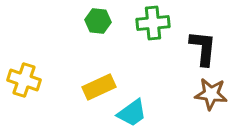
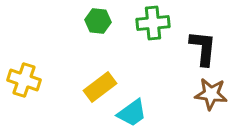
yellow rectangle: moved 1 px right; rotated 12 degrees counterclockwise
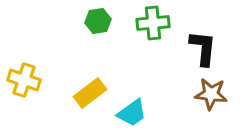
green hexagon: rotated 15 degrees counterclockwise
yellow rectangle: moved 10 px left, 6 px down
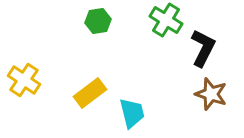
green cross: moved 13 px right, 3 px up; rotated 36 degrees clockwise
black L-shape: rotated 21 degrees clockwise
yellow cross: rotated 16 degrees clockwise
brown star: rotated 12 degrees clockwise
cyan trapezoid: rotated 68 degrees counterclockwise
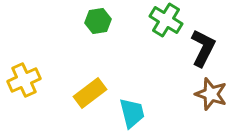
yellow cross: rotated 32 degrees clockwise
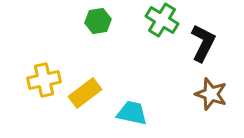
green cross: moved 4 px left
black L-shape: moved 5 px up
yellow cross: moved 20 px right; rotated 12 degrees clockwise
yellow rectangle: moved 5 px left
cyan trapezoid: rotated 64 degrees counterclockwise
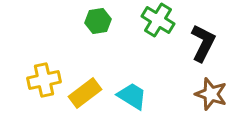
green cross: moved 4 px left
cyan trapezoid: moved 17 px up; rotated 20 degrees clockwise
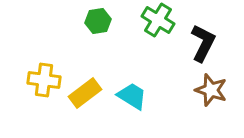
yellow cross: rotated 20 degrees clockwise
brown star: moved 4 px up
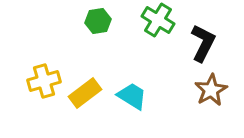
yellow cross: moved 1 px down; rotated 24 degrees counterclockwise
brown star: rotated 24 degrees clockwise
